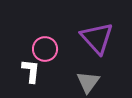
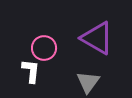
purple triangle: rotated 18 degrees counterclockwise
pink circle: moved 1 px left, 1 px up
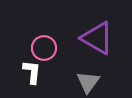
white L-shape: moved 1 px right, 1 px down
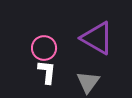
white L-shape: moved 15 px right
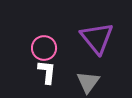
purple triangle: rotated 21 degrees clockwise
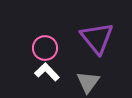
pink circle: moved 1 px right
white L-shape: rotated 50 degrees counterclockwise
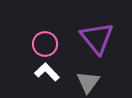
pink circle: moved 4 px up
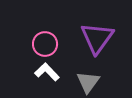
purple triangle: rotated 15 degrees clockwise
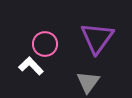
white L-shape: moved 16 px left, 6 px up
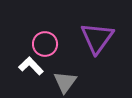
gray triangle: moved 23 px left
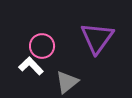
pink circle: moved 3 px left, 2 px down
gray triangle: moved 2 px right; rotated 15 degrees clockwise
